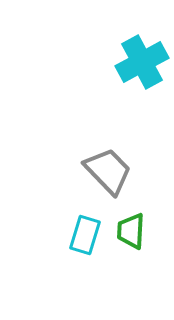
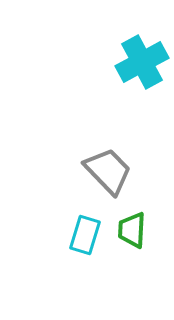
green trapezoid: moved 1 px right, 1 px up
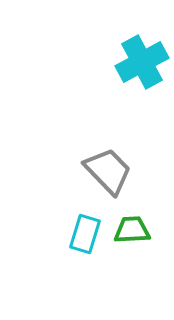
green trapezoid: rotated 84 degrees clockwise
cyan rectangle: moved 1 px up
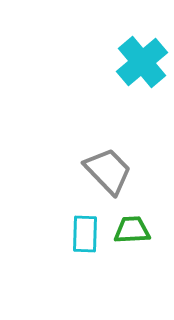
cyan cross: rotated 12 degrees counterclockwise
cyan rectangle: rotated 15 degrees counterclockwise
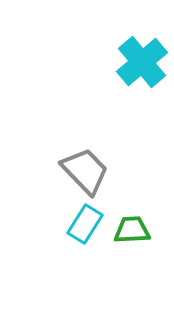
gray trapezoid: moved 23 px left
cyan rectangle: moved 10 px up; rotated 30 degrees clockwise
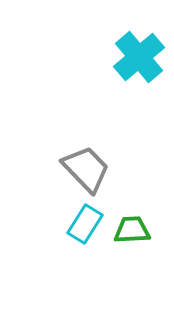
cyan cross: moved 3 px left, 5 px up
gray trapezoid: moved 1 px right, 2 px up
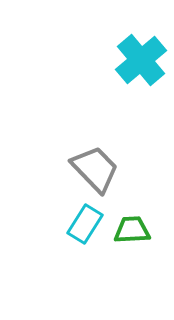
cyan cross: moved 2 px right, 3 px down
gray trapezoid: moved 9 px right
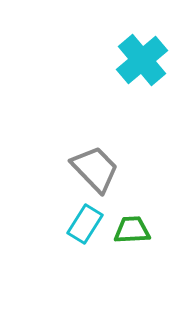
cyan cross: moved 1 px right
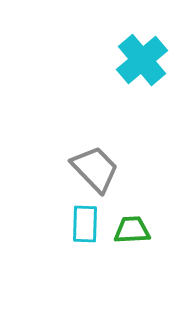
cyan rectangle: rotated 30 degrees counterclockwise
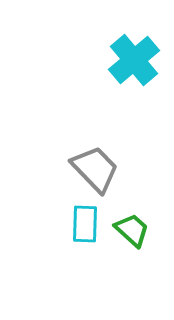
cyan cross: moved 8 px left
green trapezoid: rotated 45 degrees clockwise
